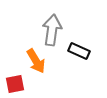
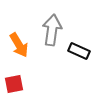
orange arrow: moved 17 px left, 16 px up
red square: moved 1 px left
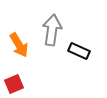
red square: rotated 12 degrees counterclockwise
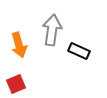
orange arrow: rotated 15 degrees clockwise
red square: moved 2 px right
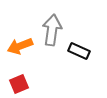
orange arrow: moved 1 px right, 1 px down; rotated 85 degrees clockwise
red square: moved 3 px right
